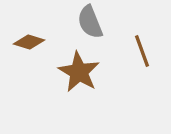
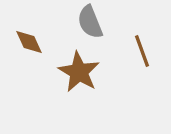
brown diamond: rotated 48 degrees clockwise
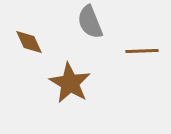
brown line: rotated 72 degrees counterclockwise
brown star: moved 9 px left, 11 px down
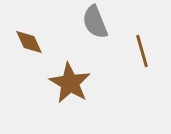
gray semicircle: moved 5 px right
brown line: rotated 76 degrees clockwise
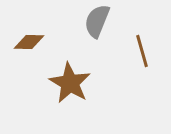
gray semicircle: moved 2 px right, 1 px up; rotated 44 degrees clockwise
brown diamond: rotated 64 degrees counterclockwise
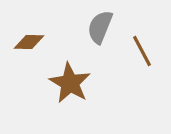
gray semicircle: moved 3 px right, 6 px down
brown line: rotated 12 degrees counterclockwise
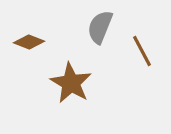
brown diamond: rotated 20 degrees clockwise
brown star: moved 1 px right
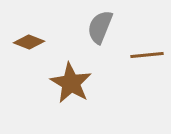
brown line: moved 5 px right, 4 px down; rotated 68 degrees counterclockwise
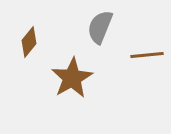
brown diamond: rotated 72 degrees counterclockwise
brown star: moved 1 px right, 5 px up; rotated 12 degrees clockwise
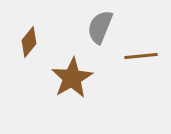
brown line: moved 6 px left, 1 px down
